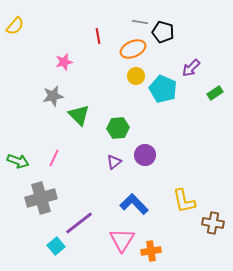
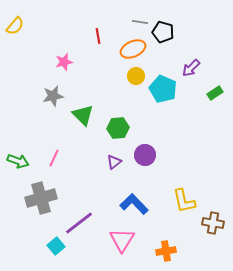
green triangle: moved 4 px right
orange cross: moved 15 px right
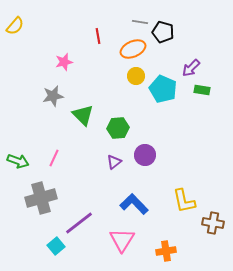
green rectangle: moved 13 px left, 3 px up; rotated 42 degrees clockwise
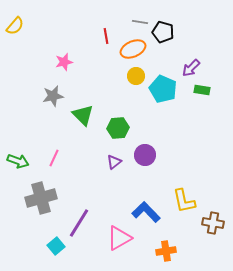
red line: moved 8 px right
blue L-shape: moved 12 px right, 8 px down
purple line: rotated 20 degrees counterclockwise
pink triangle: moved 3 px left, 2 px up; rotated 28 degrees clockwise
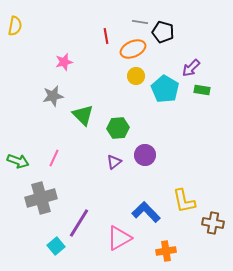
yellow semicircle: rotated 30 degrees counterclockwise
cyan pentagon: moved 2 px right; rotated 8 degrees clockwise
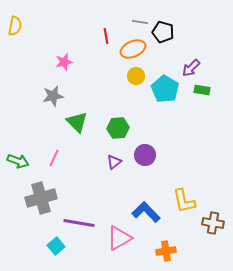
green triangle: moved 6 px left, 7 px down
purple line: rotated 68 degrees clockwise
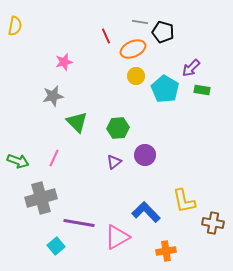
red line: rotated 14 degrees counterclockwise
pink triangle: moved 2 px left, 1 px up
